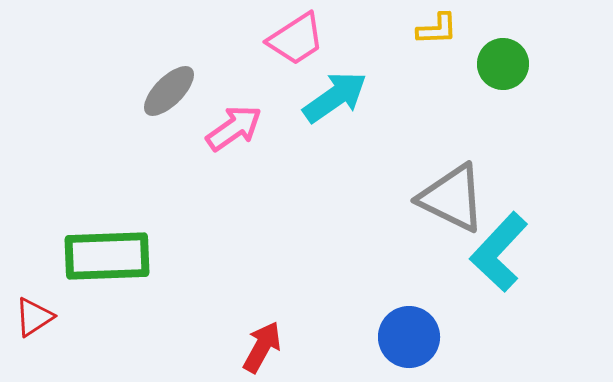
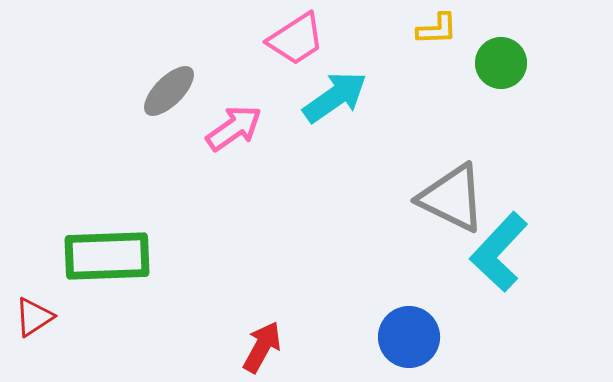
green circle: moved 2 px left, 1 px up
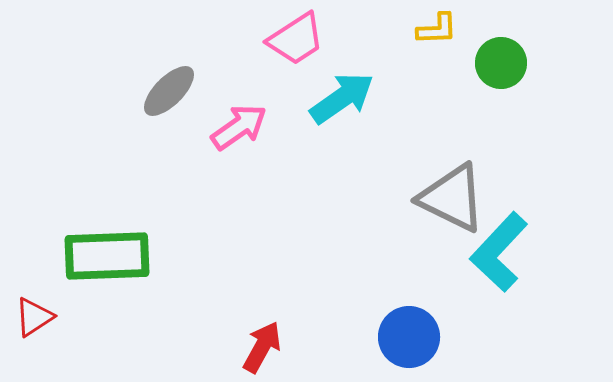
cyan arrow: moved 7 px right, 1 px down
pink arrow: moved 5 px right, 1 px up
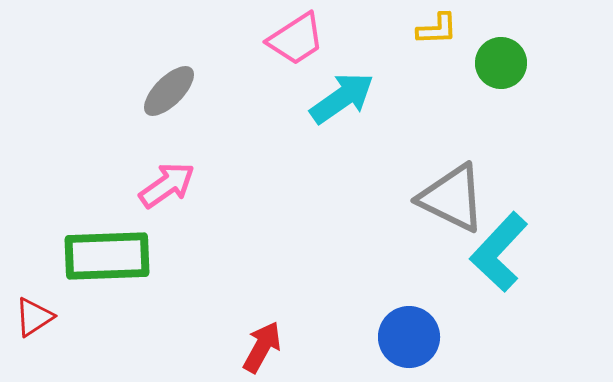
pink arrow: moved 72 px left, 58 px down
